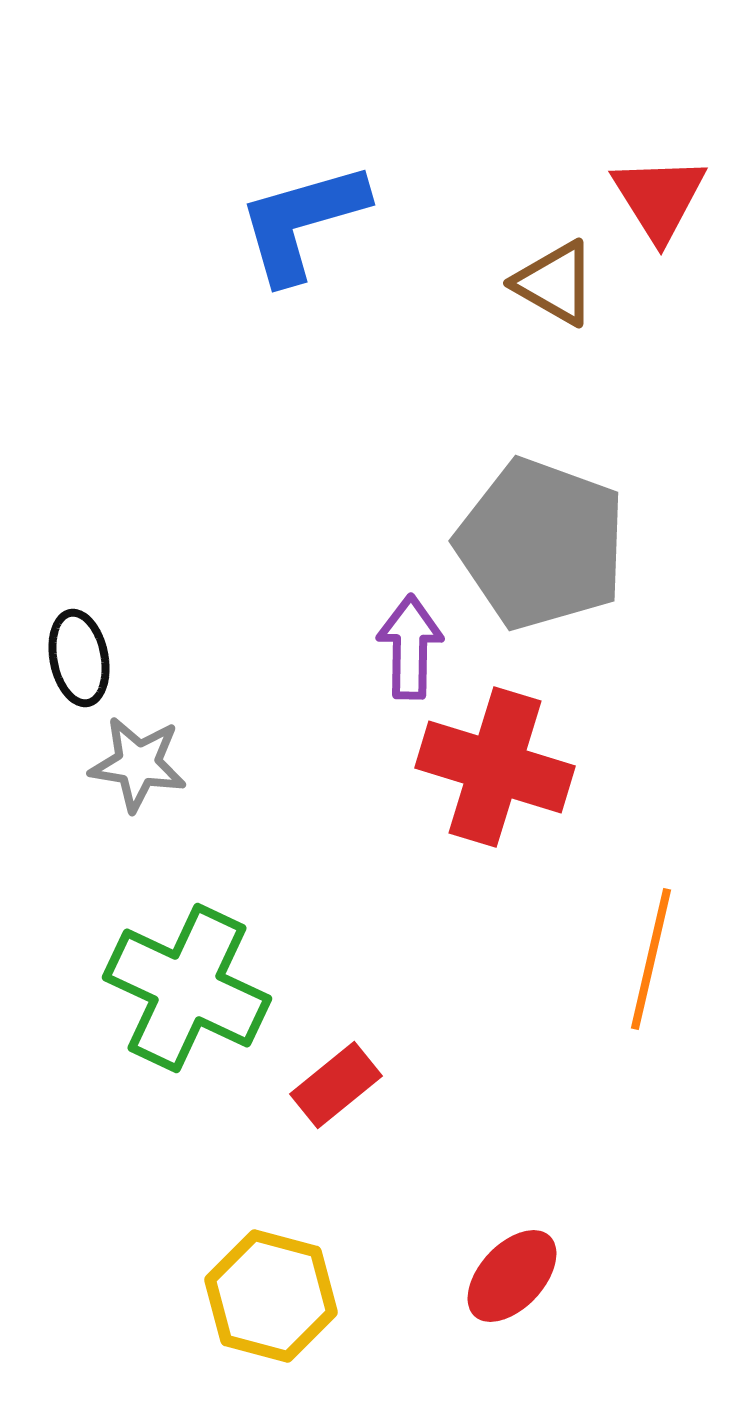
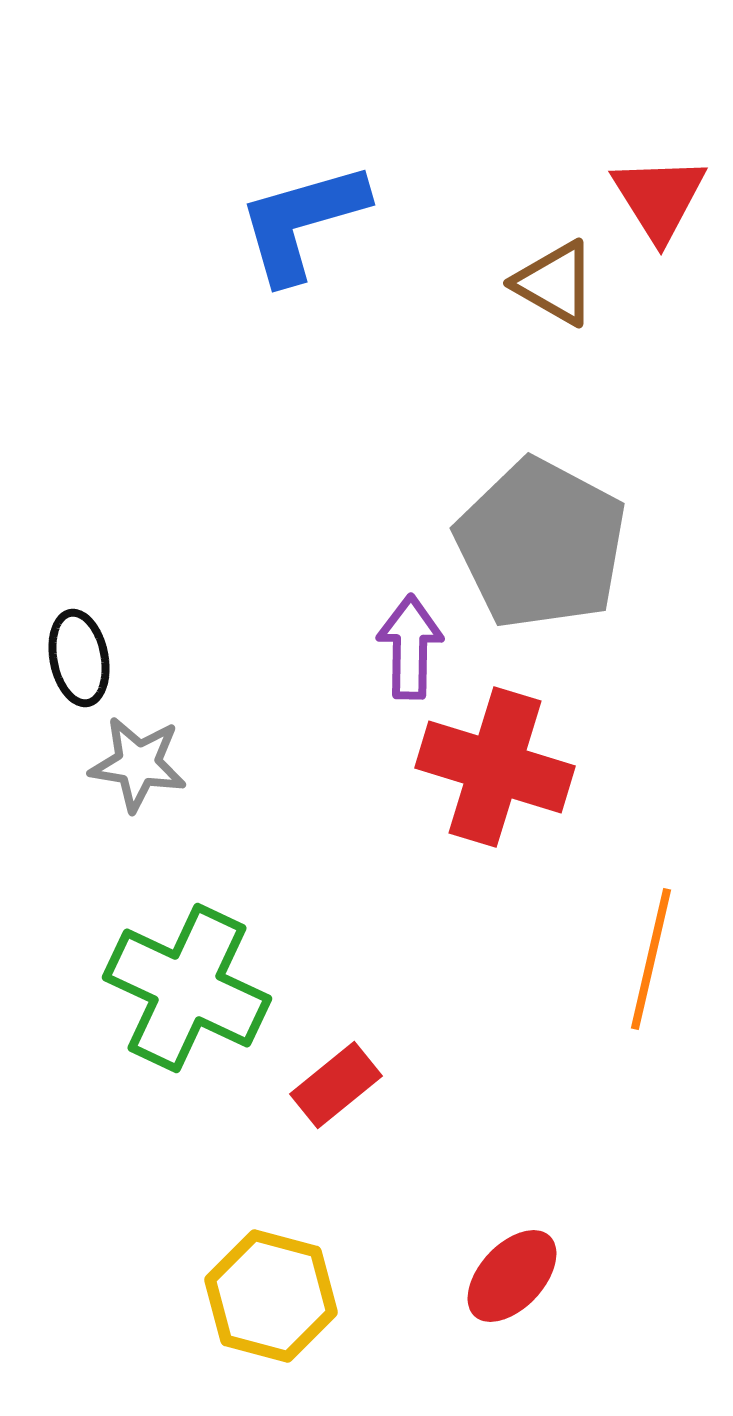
gray pentagon: rotated 8 degrees clockwise
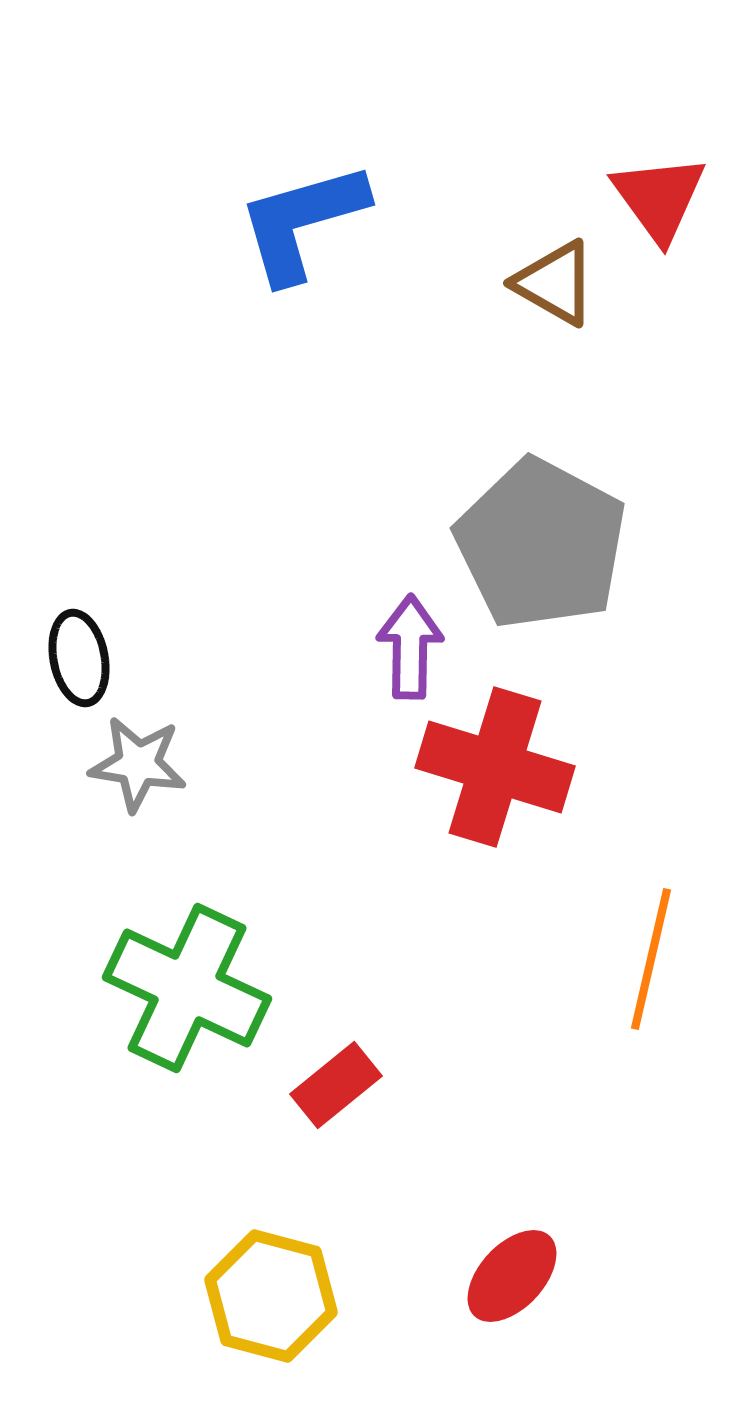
red triangle: rotated 4 degrees counterclockwise
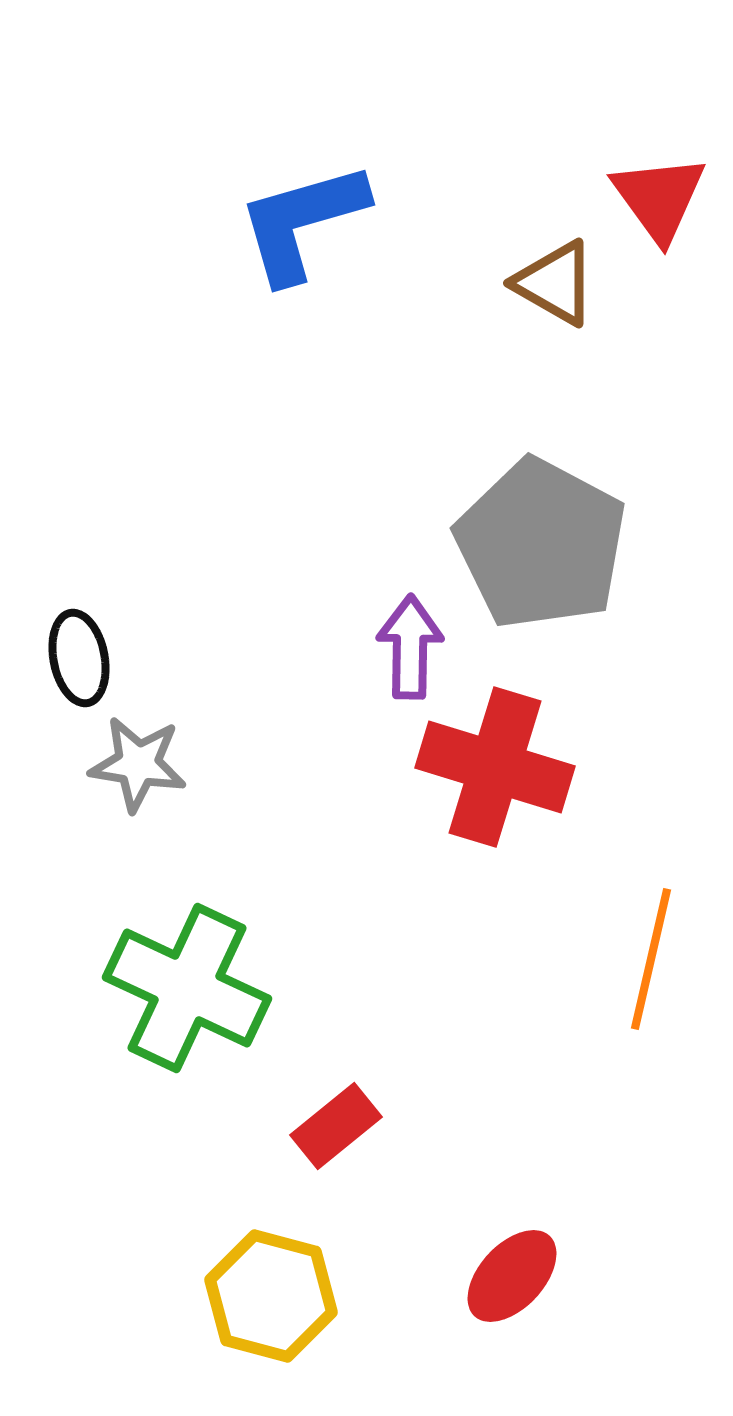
red rectangle: moved 41 px down
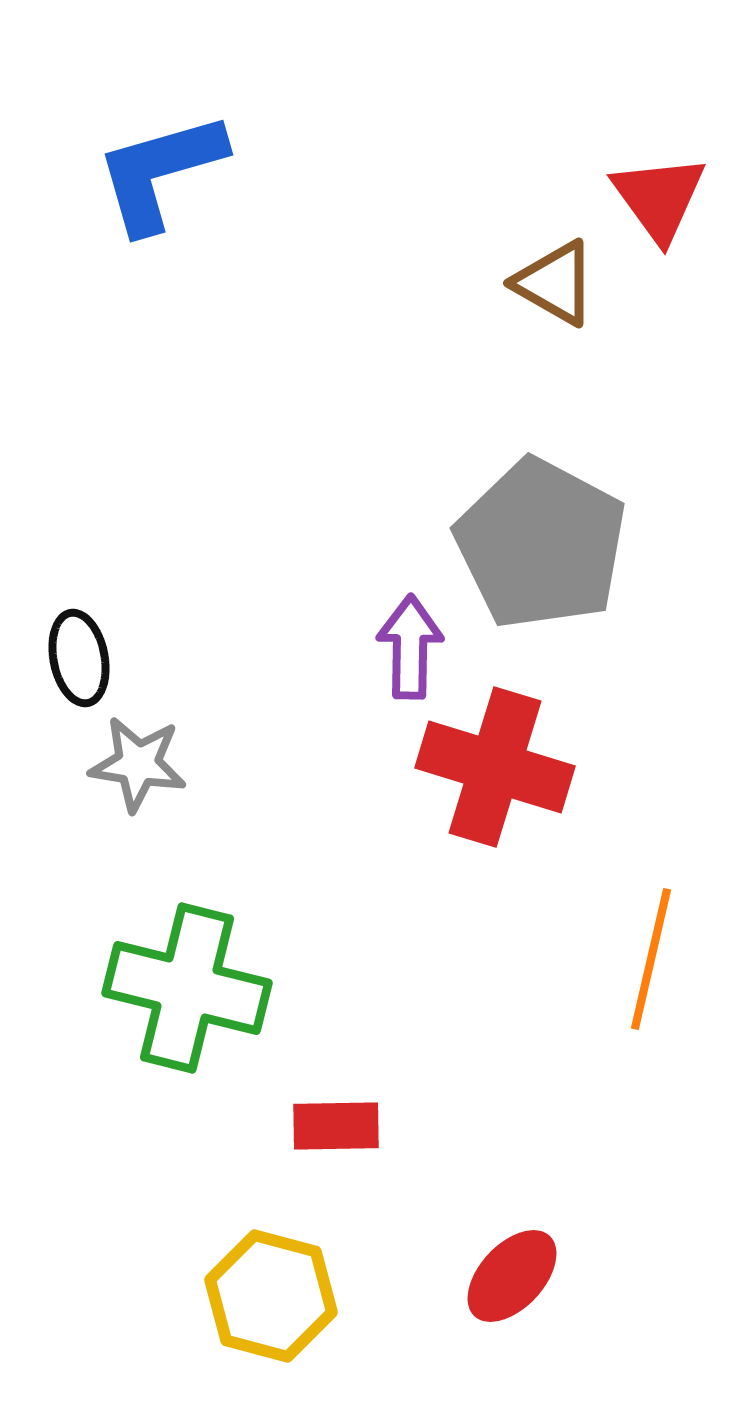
blue L-shape: moved 142 px left, 50 px up
green cross: rotated 11 degrees counterclockwise
red rectangle: rotated 38 degrees clockwise
